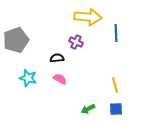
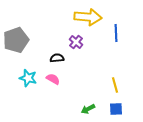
purple cross: rotated 16 degrees clockwise
pink semicircle: moved 7 px left
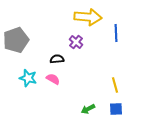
black semicircle: moved 1 px down
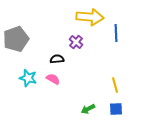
yellow arrow: moved 2 px right
gray pentagon: moved 1 px up
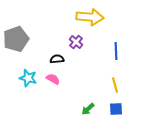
blue line: moved 18 px down
green arrow: rotated 16 degrees counterclockwise
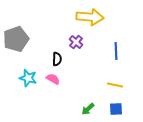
black semicircle: rotated 96 degrees clockwise
yellow line: rotated 63 degrees counterclockwise
